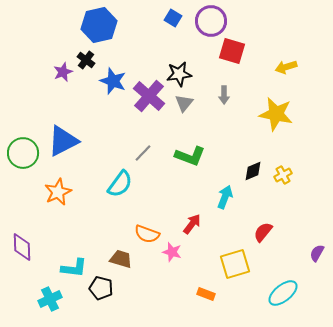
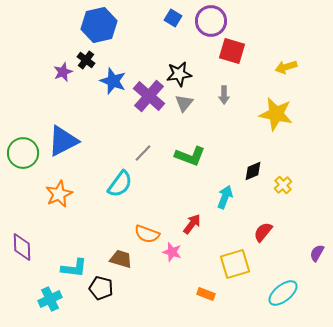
yellow cross: moved 10 px down; rotated 12 degrees counterclockwise
orange star: moved 1 px right, 2 px down
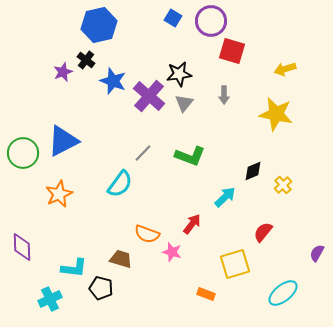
yellow arrow: moved 1 px left, 2 px down
cyan arrow: rotated 25 degrees clockwise
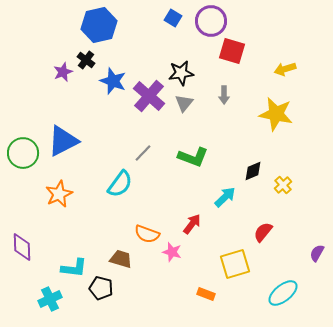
black star: moved 2 px right, 1 px up
green L-shape: moved 3 px right, 1 px down
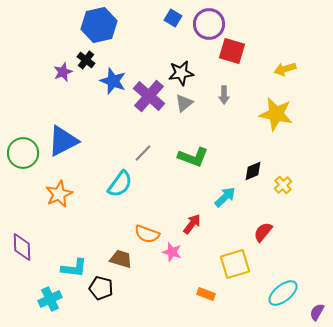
purple circle: moved 2 px left, 3 px down
gray triangle: rotated 12 degrees clockwise
purple semicircle: moved 59 px down
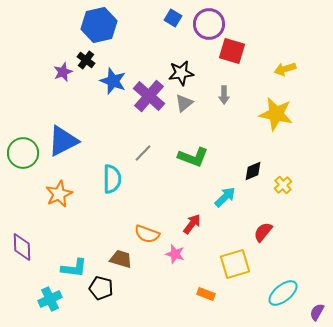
cyan semicircle: moved 8 px left, 5 px up; rotated 36 degrees counterclockwise
pink star: moved 3 px right, 2 px down
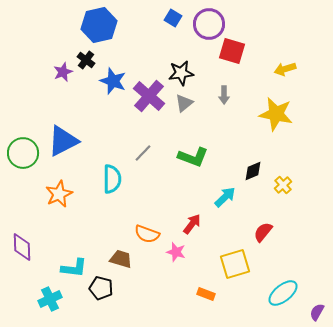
pink star: moved 1 px right, 2 px up
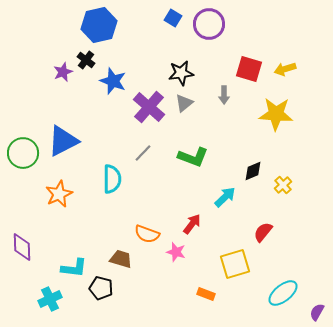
red square: moved 17 px right, 18 px down
purple cross: moved 11 px down
yellow star: rotated 8 degrees counterclockwise
